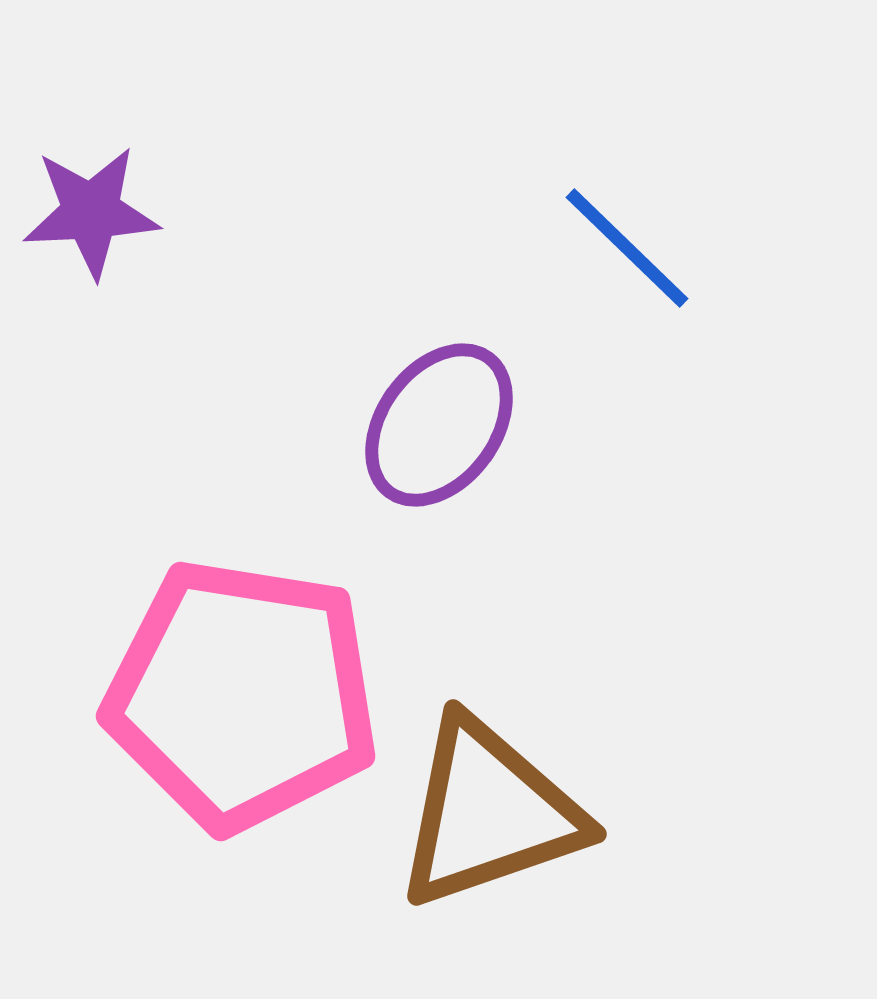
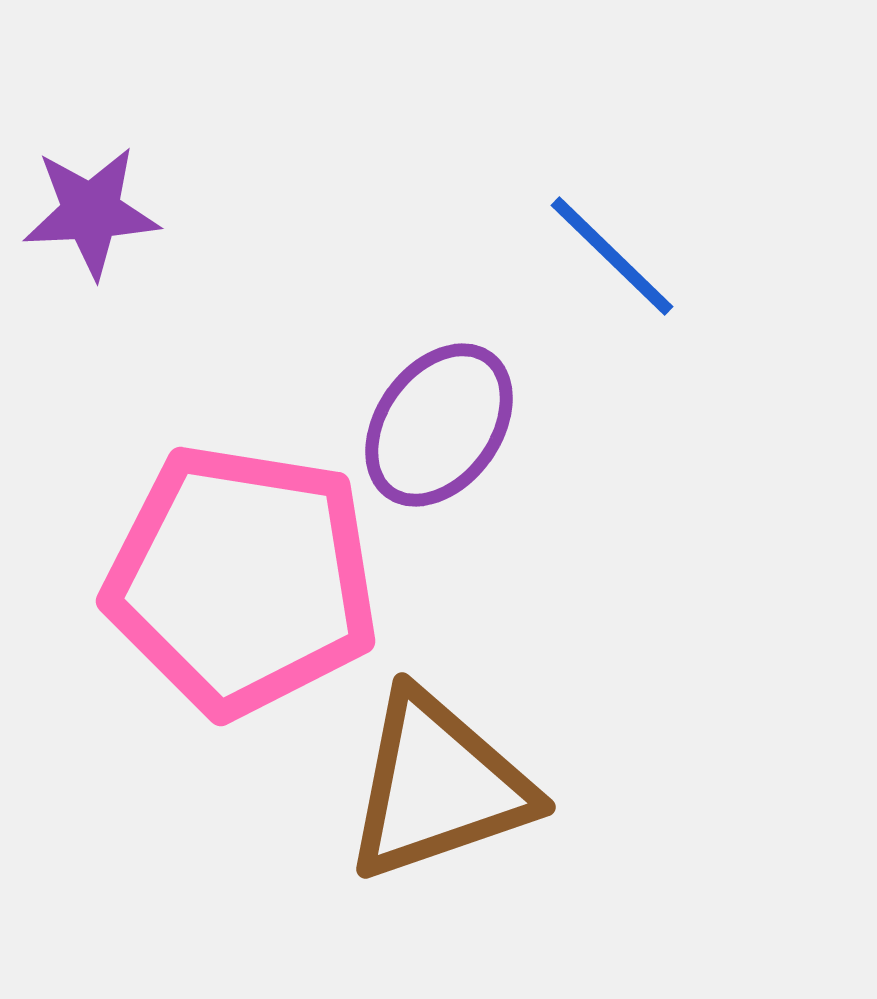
blue line: moved 15 px left, 8 px down
pink pentagon: moved 115 px up
brown triangle: moved 51 px left, 27 px up
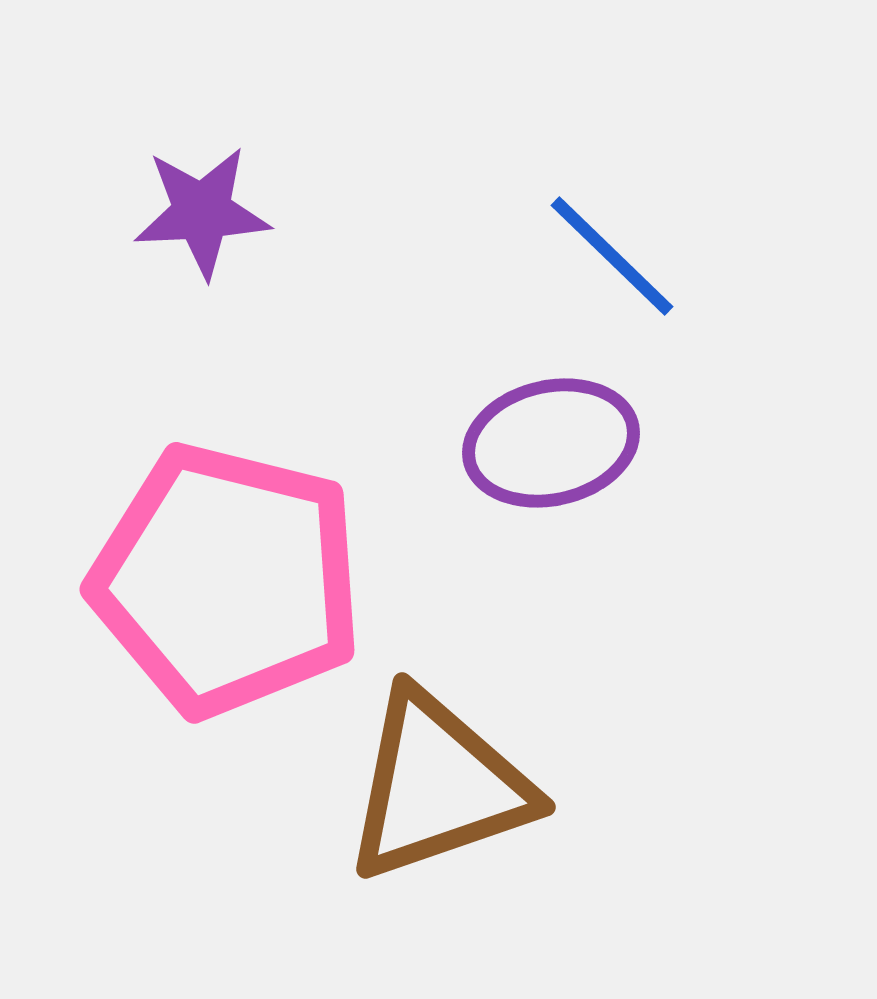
purple star: moved 111 px right
purple ellipse: moved 112 px right, 18 px down; rotated 41 degrees clockwise
pink pentagon: moved 15 px left; rotated 5 degrees clockwise
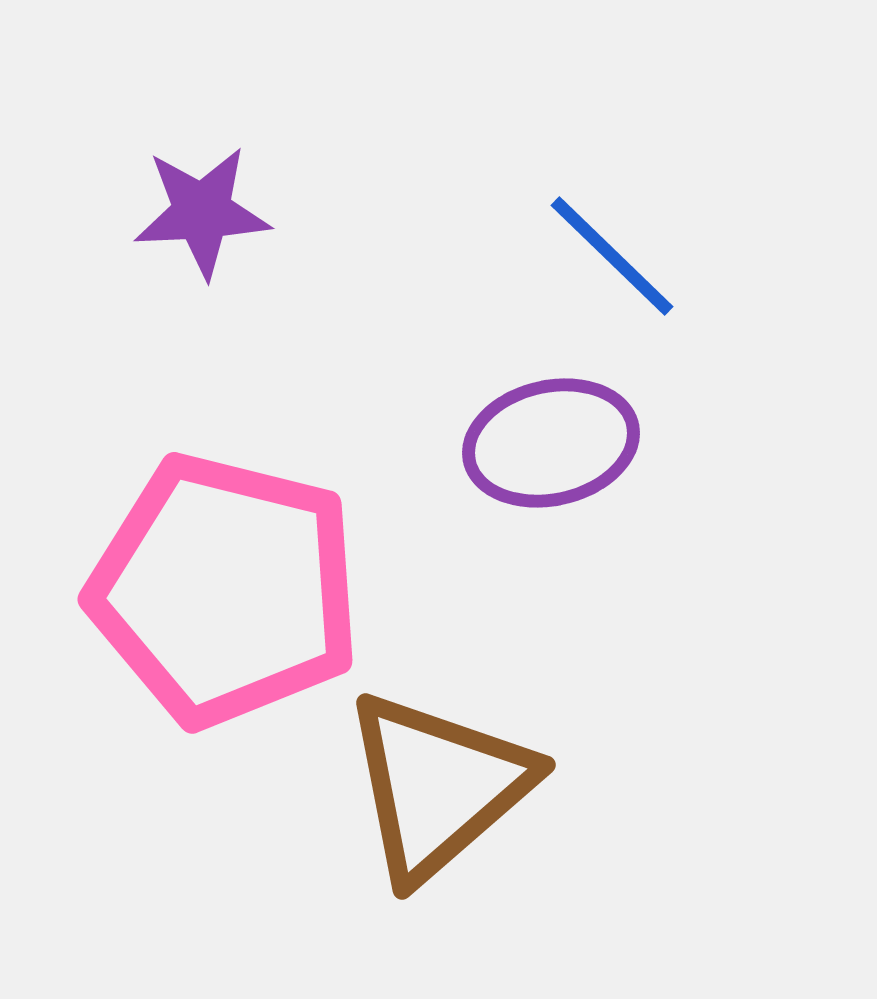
pink pentagon: moved 2 px left, 10 px down
brown triangle: rotated 22 degrees counterclockwise
